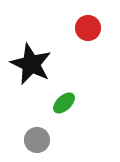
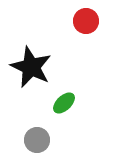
red circle: moved 2 px left, 7 px up
black star: moved 3 px down
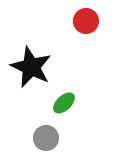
gray circle: moved 9 px right, 2 px up
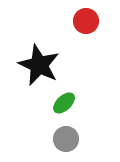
black star: moved 8 px right, 2 px up
gray circle: moved 20 px right, 1 px down
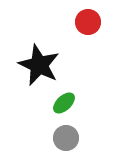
red circle: moved 2 px right, 1 px down
gray circle: moved 1 px up
